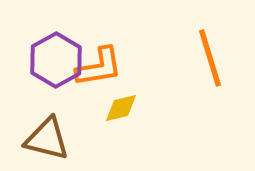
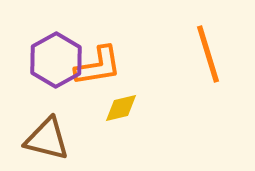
orange line: moved 2 px left, 4 px up
orange L-shape: moved 1 px left, 1 px up
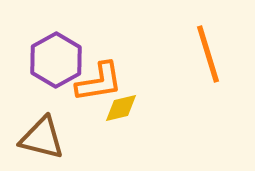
orange L-shape: moved 1 px right, 16 px down
brown triangle: moved 5 px left, 1 px up
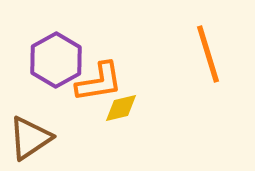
brown triangle: moved 12 px left; rotated 48 degrees counterclockwise
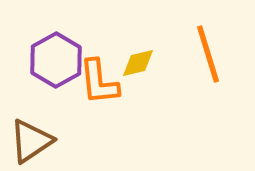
orange L-shape: rotated 93 degrees clockwise
yellow diamond: moved 17 px right, 45 px up
brown triangle: moved 1 px right, 3 px down
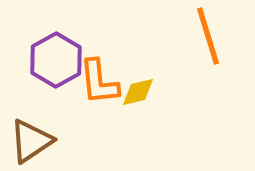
orange line: moved 18 px up
yellow diamond: moved 29 px down
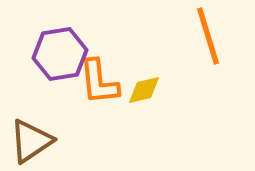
purple hexagon: moved 4 px right, 6 px up; rotated 20 degrees clockwise
yellow diamond: moved 6 px right, 2 px up
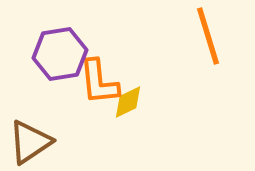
yellow diamond: moved 16 px left, 12 px down; rotated 12 degrees counterclockwise
brown triangle: moved 1 px left, 1 px down
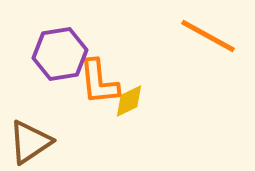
orange line: rotated 44 degrees counterclockwise
yellow diamond: moved 1 px right, 1 px up
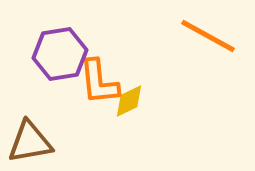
brown triangle: rotated 24 degrees clockwise
